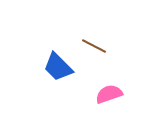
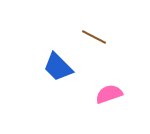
brown line: moved 9 px up
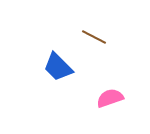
pink semicircle: moved 1 px right, 4 px down
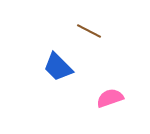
brown line: moved 5 px left, 6 px up
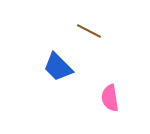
pink semicircle: rotated 80 degrees counterclockwise
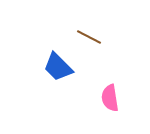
brown line: moved 6 px down
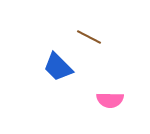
pink semicircle: moved 2 px down; rotated 80 degrees counterclockwise
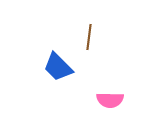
brown line: rotated 70 degrees clockwise
